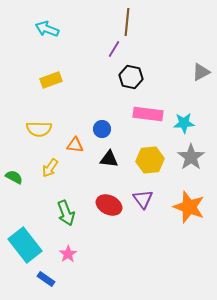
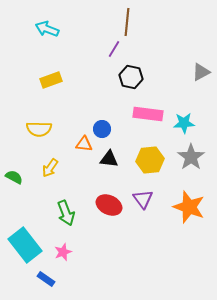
orange triangle: moved 9 px right, 1 px up
pink star: moved 5 px left, 2 px up; rotated 12 degrees clockwise
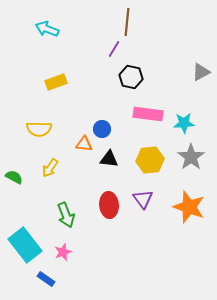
yellow rectangle: moved 5 px right, 2 px down
red ellipse: rotated 60 degrees clockwise
green arrow: moved 2 px down
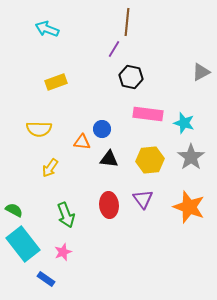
cyan star: rotated 20 degrees clockwise
orange triangle: moved 2 px left, 2 px up
green semicircle: moved 33 px down
cyan rectangle: moved 2 px left, 1 px up
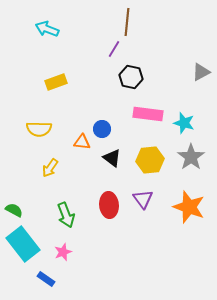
black triangle: moved 3 px right, 1 px up; rotated 30 degrees clockwise
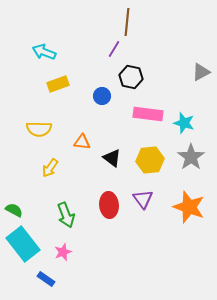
cyan arrow: moved 3 px left, 23 px down
yellow rectangle: moved 2 px right, 2 px down
blue circle: moved 33 px up
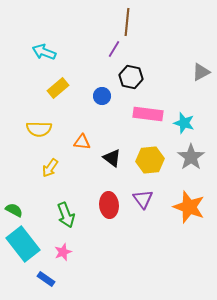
yellow rectangle: moved 4 px down; rotated 20 degrees counterclockwise
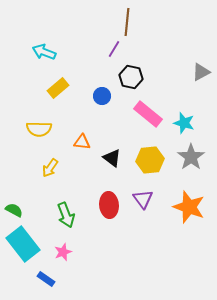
pink rectangle: rotated 32 degrees clockwise
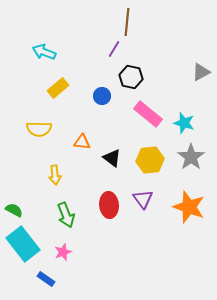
yellow arrow: moved 5 px right, 7 px down; rotated 42 degrees counterclockwise
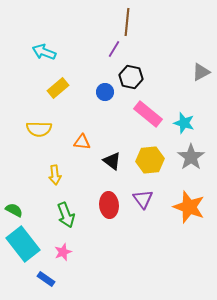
blue circle: moved 3 px right, 4 px up
black triangle: moved 3 px down
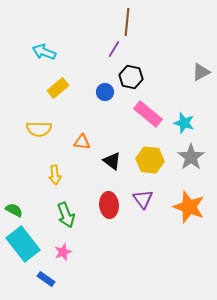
yellow hexagon: rotated 12 degrees clockwise
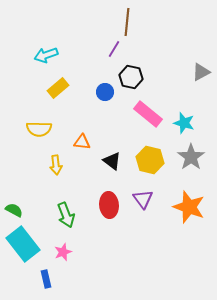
cyan arrow: moved 2 px right, 3 px down; rotated 40 degrees counterclockwise
yellow hexagon: rotated 8 degrees clockwise
yellow arrow: moved 1 px right, 10 px up
blue rectangle: rotated 42 degrees clockwise
